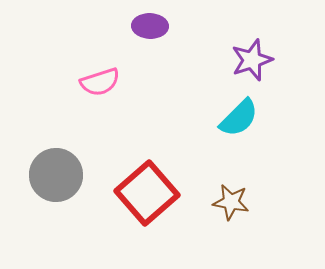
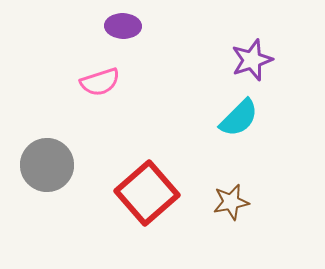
purple ellipse: moved 27 px left
gray circle: moved 9 px left, 10 px up
brown star: rotated 21 degrees counterclockwise
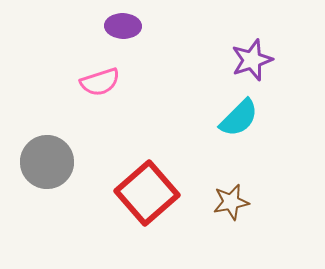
gray circle: moved 3 px up
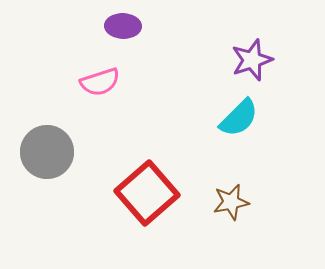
gray circle: moved 10 px up
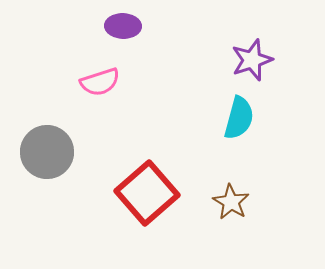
cyan semicircle: rotated 30 degrees counterclockwise
brown star: rotated 30 degrees counterclockwise
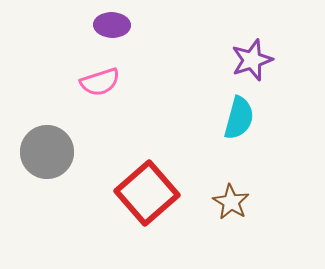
purple ellipse: moved 11 px left, 1 px up
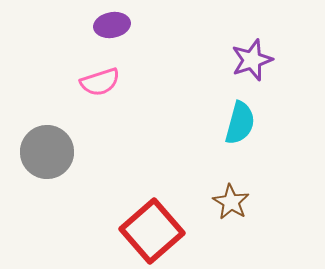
purple ellipse: rotated 12 degrees counterclockwise
cyan semicircle: moved 1 px right, 5 px down
red square: moved 5 px right, 38 px down
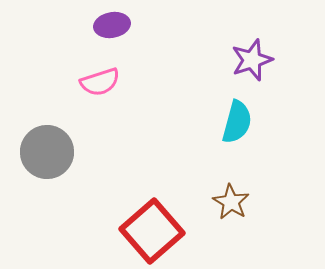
cyan semicircle: moved 3 px left, 1 px up
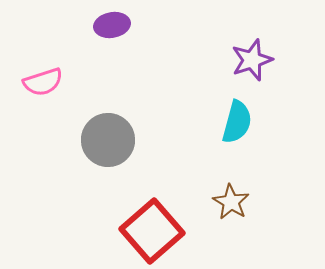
pink semicircle: moved 57 px left
gray circle: moved 61 px right, 12 px up
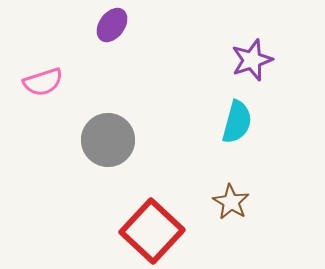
purple ellipse: rotated 44 degrees counterclockwise
red square: rotated 6 degrees counterclockwise
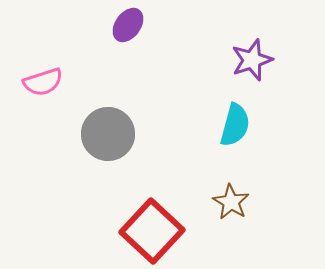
purple ellipse: moved 16 px right
cyan semicircle: moved 2 px left, 3 px down
gray circle: moved 6 px up
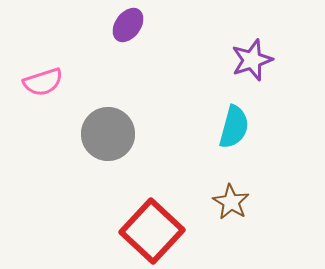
cyan semicircle: moved 1 px left, 2 px down
